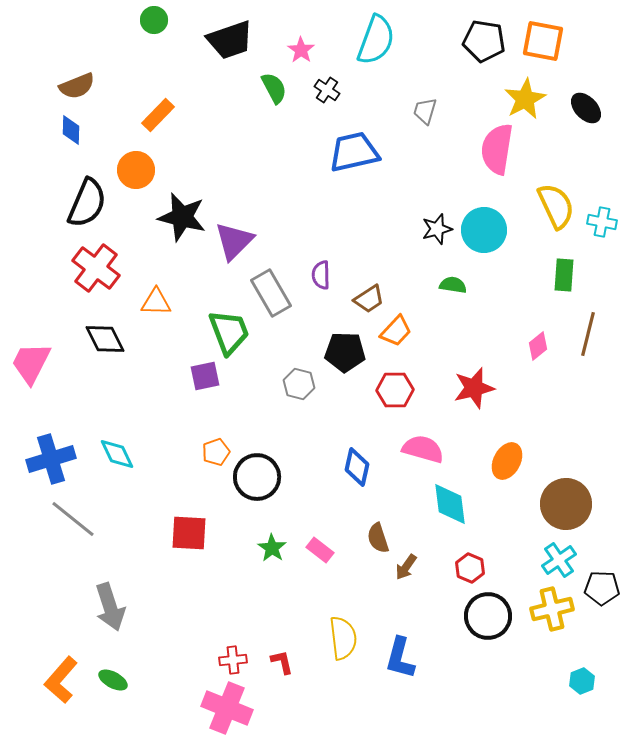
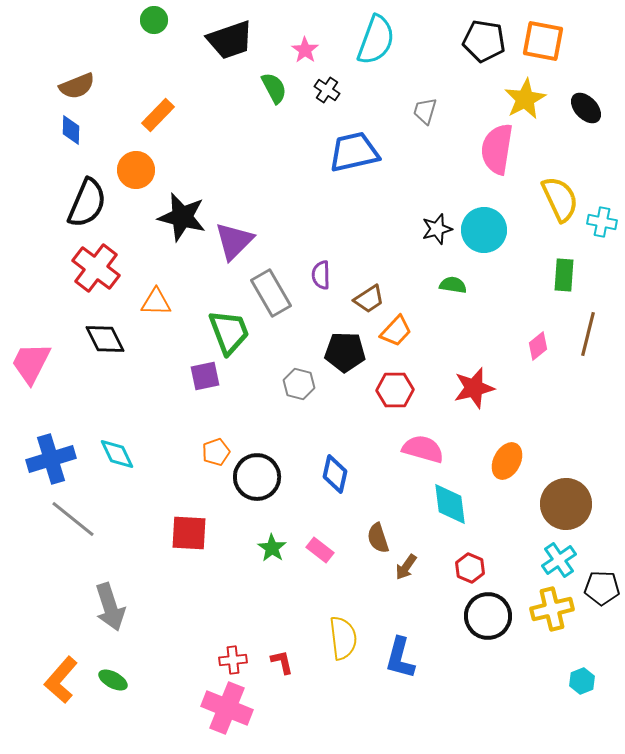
pink star at (301, 50): moved 4 px right
yellow semicircle at (556, 206): moved 4 px right, 7 px up
blue diamond at (357, 467): moved 22 px left, 7 px down
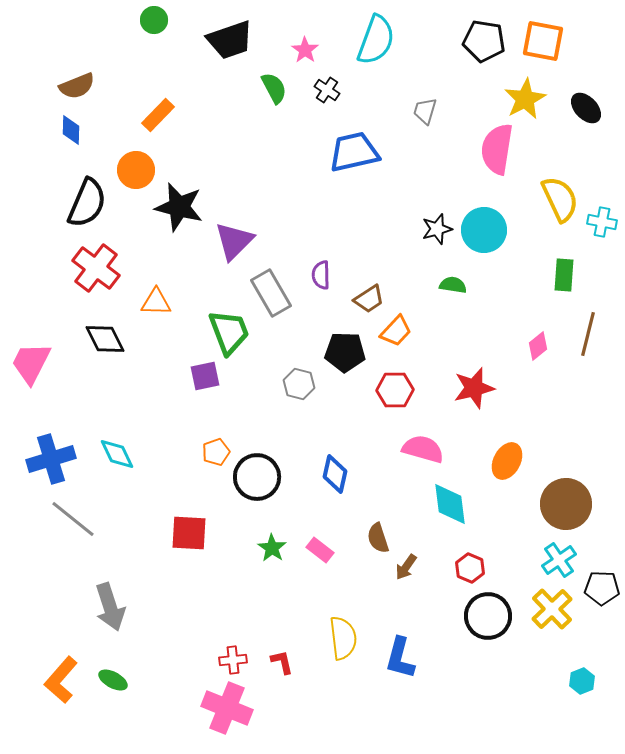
black star at (182, 217): moved 3 px left, 10 px up
yellow cross at (552, 609): rotated 30 degrees counterclockwise
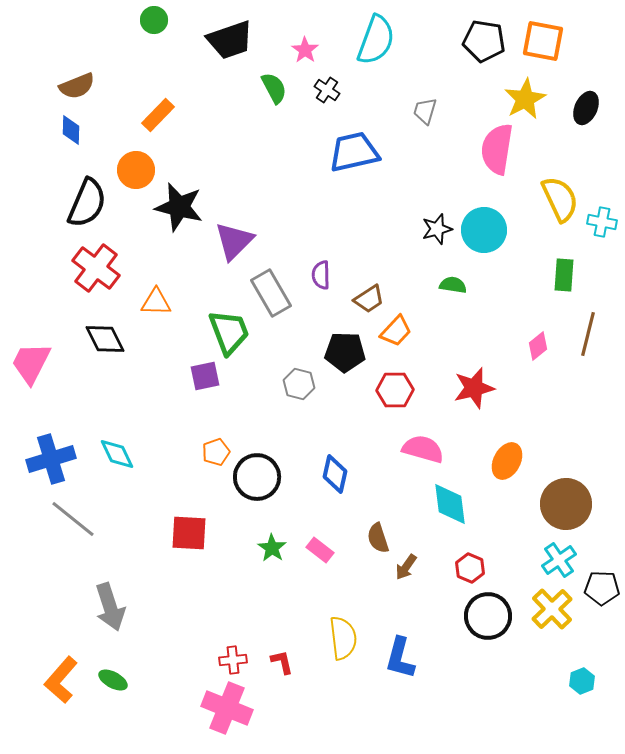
black ellipse at (586, 108): rotated 68 degrees clockwise
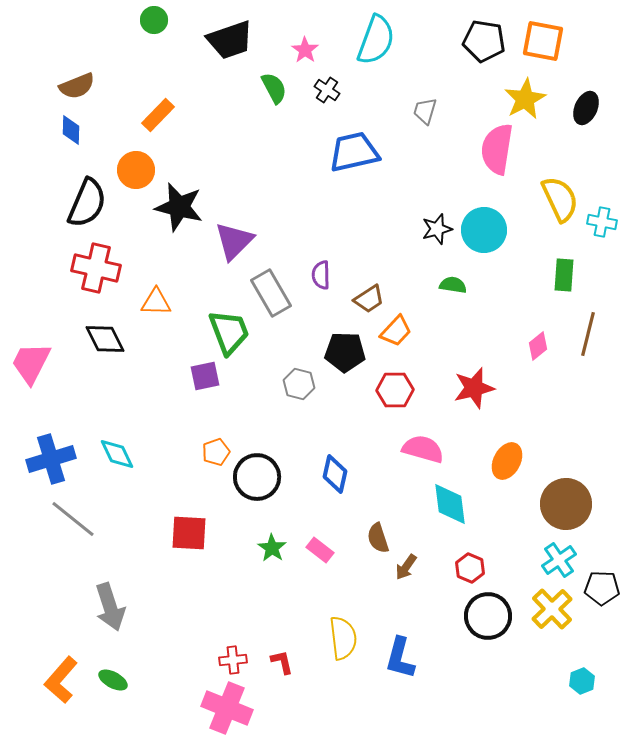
red cross at (96, 268): rotated 24 degrees counterclockwise
